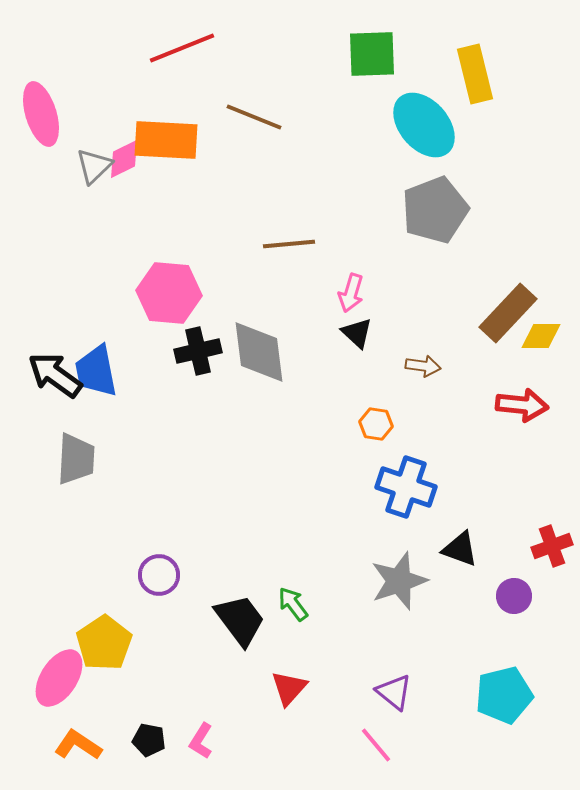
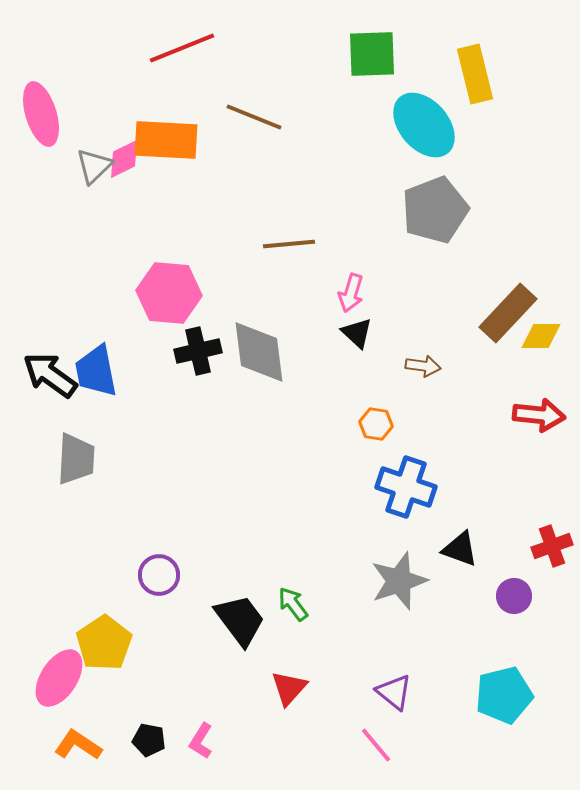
black arrow at (55, 375): moved 5 px left
red arrow at (522, 405): moved 17 px right, 10 px down
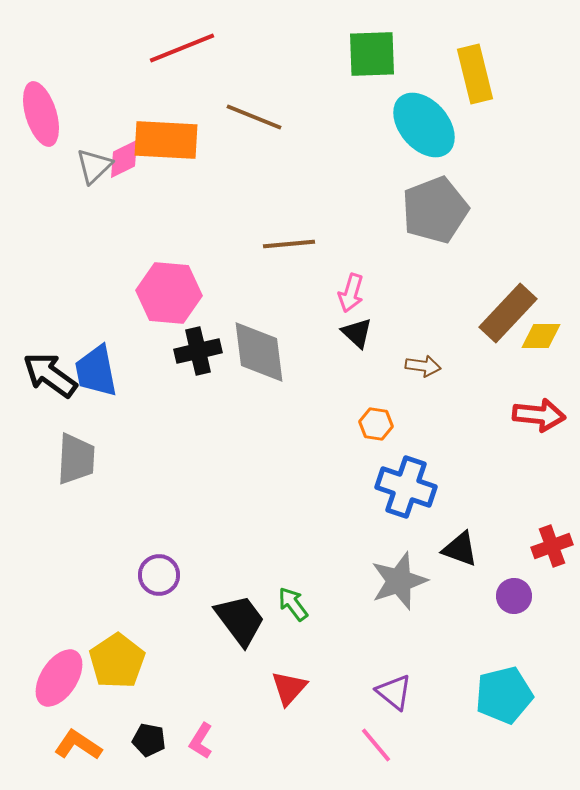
yellow pentagon at (104, 643): moved 13 px right, 18 px down
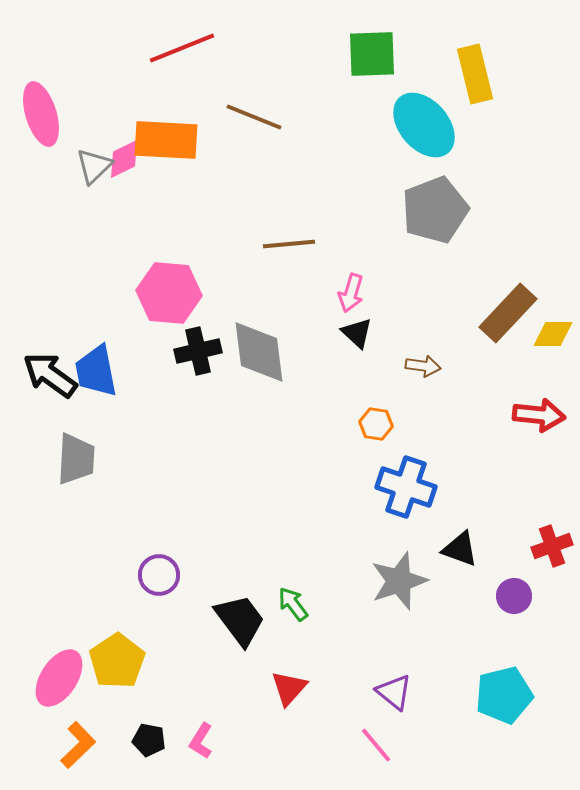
yellow diamond at (541, 336): moved 12 px right, 2 px up
orange L-shape at (78, 745): rotated 102 degrees clockwise
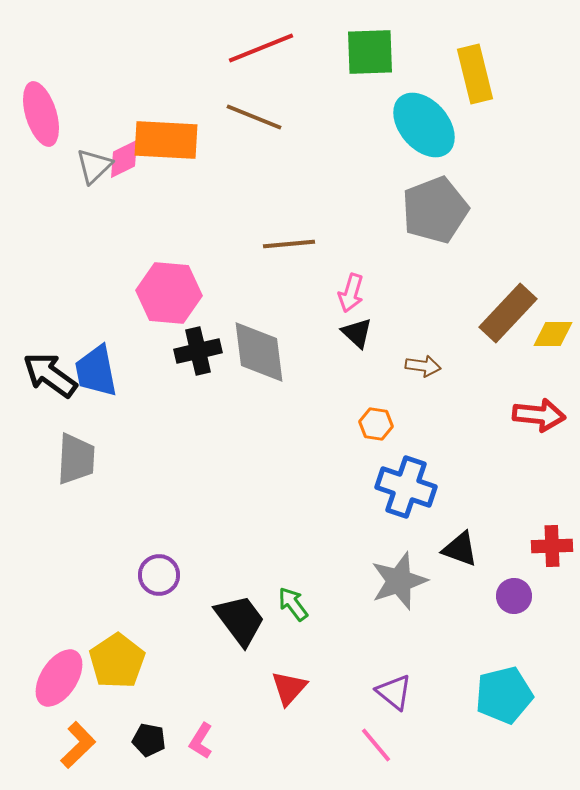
red line at (182, 48): moved 79 px right
green square at (372, 54): moved 2 px left, 2 px up
red cross at (552, 546): rotated 18 degrees clockwise
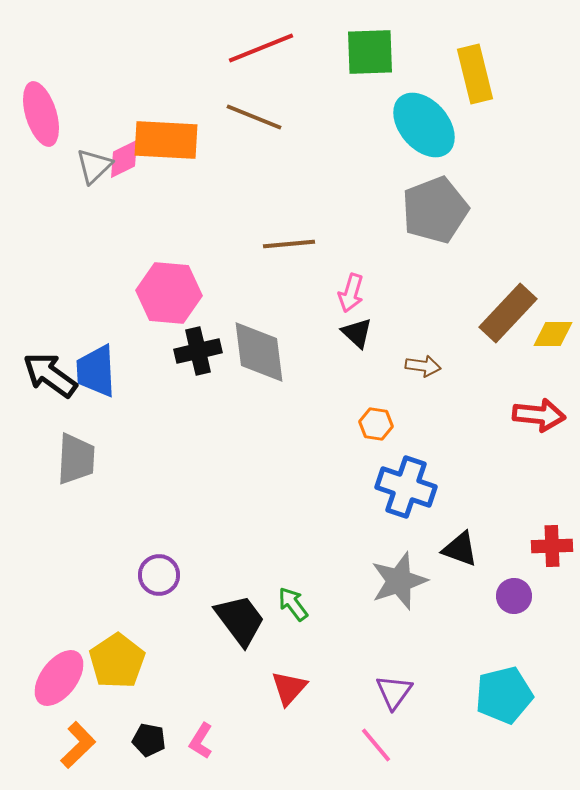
blue trapezoid at (96, 371): rotated 8 degrees clockwise
pink ellipse at (59, 678): rotated 4 degrees clockwise
purple triangle at (394, 692): rotated 27 degrees clockwise
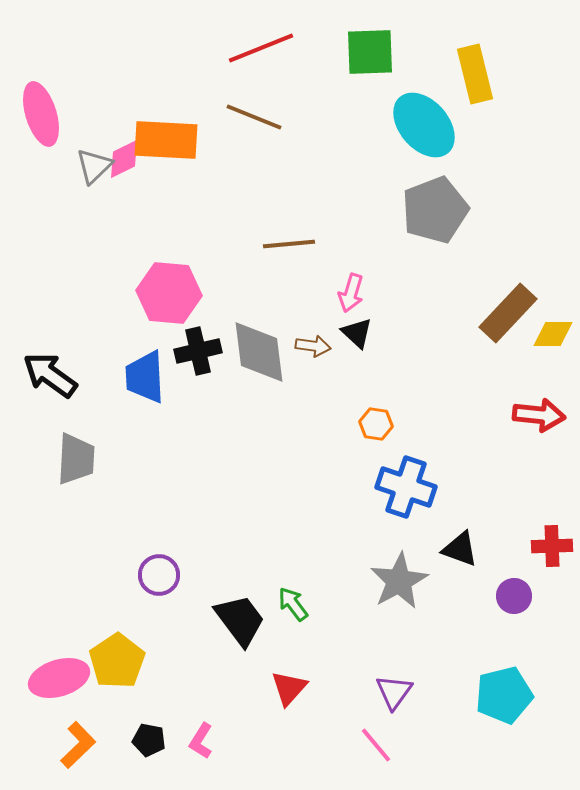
brown arrow at (423, 366): moved 110 px left, 20 px up
blue trapezoid at (96, 371): moved 49 px right, 6 px down
gray star at (399, 581): rotated 10 degrees counterclockwise
pink ellipse at (59, 678): rotated 36 degrees clockwise
